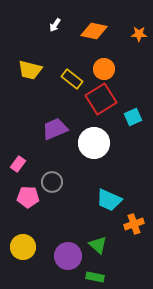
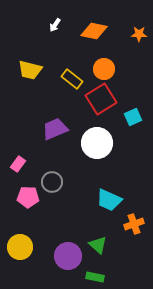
white circle: moved 3 px right
yellow circle: moved 3 px left
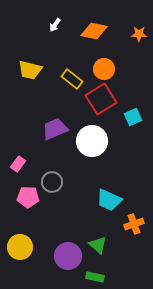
white circle: moved 5 px left, 2 px up
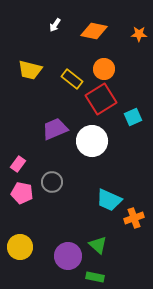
pink pentagon: moved 6 px left, 4 px up; rotated 10 degrees clockwise
orange cross: moved 6 px up
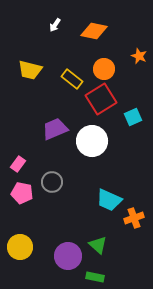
orange star: moved 22 px down; rotated 21 degrees clockwise
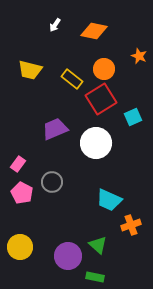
white circle: moved 4 px right, 2 px down
pink pentagon: rotated 15 degrees clockwise
orange cross: moved 3 px left, 7 px down
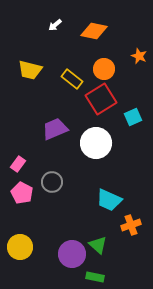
white arrow: rotated 16 degrees clockwise
purple circle: moved 4 px right, 2 px up
